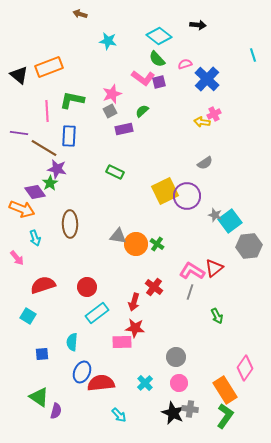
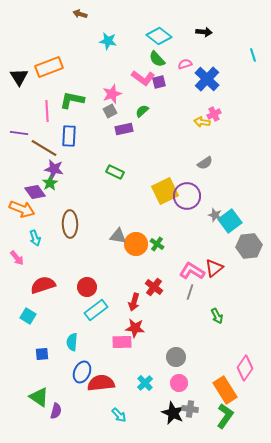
black arrow at (198, 25): moved 6 px right, 7 px down
black triangle at (19, 75): moved 2 px down; rotated 18 degrees clockwise
purple star at (57, 169): moved 3 px left
cyan rectangle at (97, 313): moved 1 px left, 3 px up
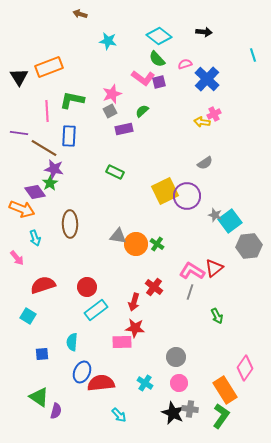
cyan cross at (145, 383): rotated 14 degrees counterclockwise
green L-shape at (225, 416): moved 4 px left
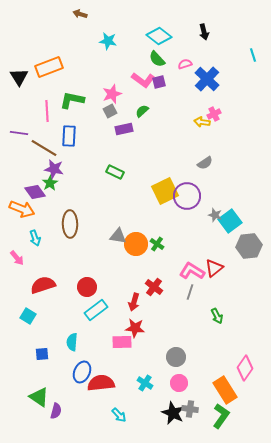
black arrow at (204, 32): rotated 70 degrees clockwise
pink L-shape at (143, 78): moved 2 px down
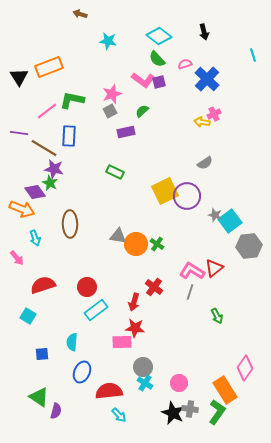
pink line at (47, 111): rotated 55 degrees clockwise
purple rectangle at (124, 129): moved 2 px right, 3 px down
green star at (50, 183): rotated 14 degrees counterclockwise
gray circle at (176, 357): moved 33 px left, 10 px down
red semicircle at (101, 383): moved 8 px right, 8 px down
green L-shape at (221, 416): moved 4 px left, 4 px up
